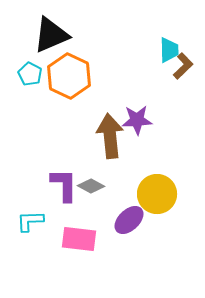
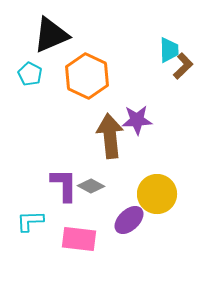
orange hexagon: moved 18 px right
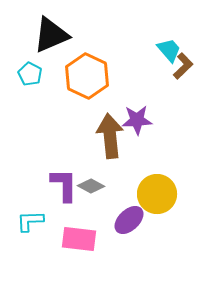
cyan trapezoid: rotated 40 degrees counterclockwise
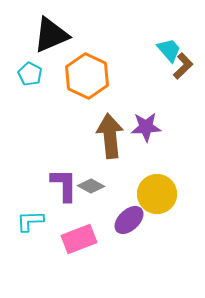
purple star: moved 9 px right, 7 px down
pink rectangle: rotated 28 degrees counterclockwise
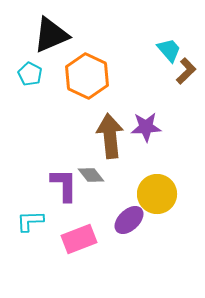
brown L-shape: moved 3 px right, 5 px down
gray diamond: moved 11 px up; rotated 24 degrees clockwise
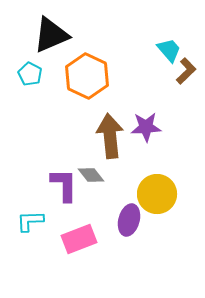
purple ellipse: rotated 32 degrees counterclockwise
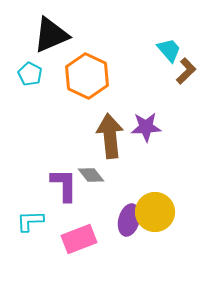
yellow circle: moved 2 px left, 18 px down
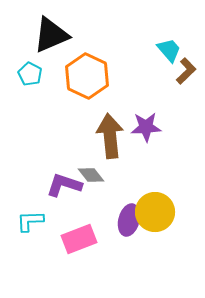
purple L-shape: rotated 72 degrees counterclockwise
